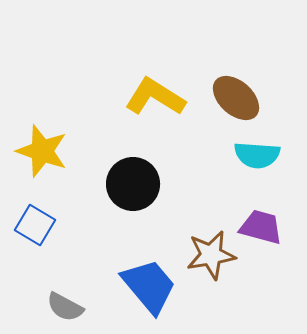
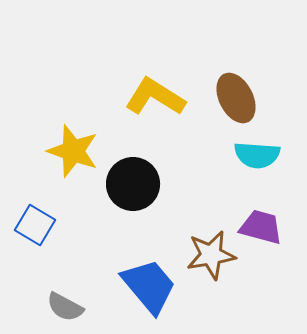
brown ellipse: rotated 21 degrees clockwise
yellow star: moved 31 px right
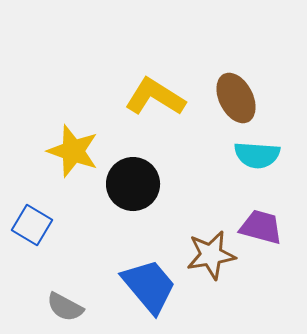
blue square: moved 3 px left
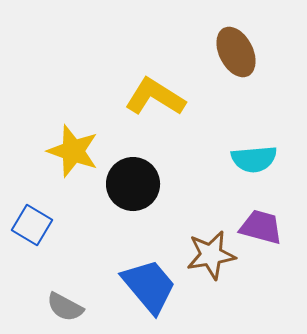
brown ellipse: moved 46 px up
cyan semicircle: moved 3 px left, 4 px down; rotated 9 degrees counterclockwise
